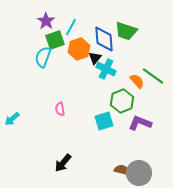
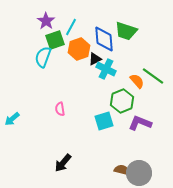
black triangle: moved 1 px down; rotated 24 degrees clockwise
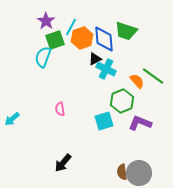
orange hexagon: moved 3 px right, 11 px up
brown semicircle: moved 2 px down; rotated 112 degrees counterclockwise
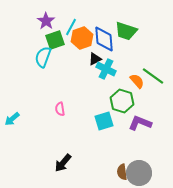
green hexagon: rotated 20 degrees counterclockwise
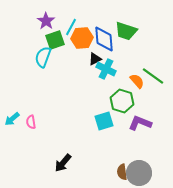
orange hexagon: rotated 15 degrees clockwise
pink semicircle: moved 29 px left, 13 px down
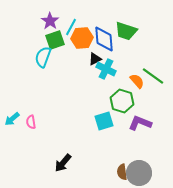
purple star: moved 4 px right
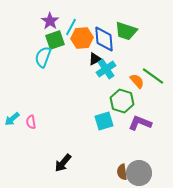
cyan cross: rotated 30 degrees clockwise
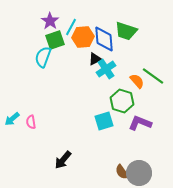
orange hexagon: moved 1 px right, 1 px up
black arrow: moved 3 px up
brown semicircle: rotated 28 degrees counterclockwise
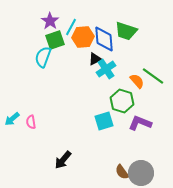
gray circle: moved 2 px right
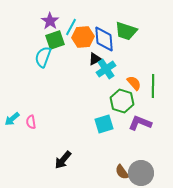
green line: moved 10 px down; rotated 55 degrees clockwise
orange semicircle: moved 3 px left, 2 px down
cyan square: moved 3 px down
